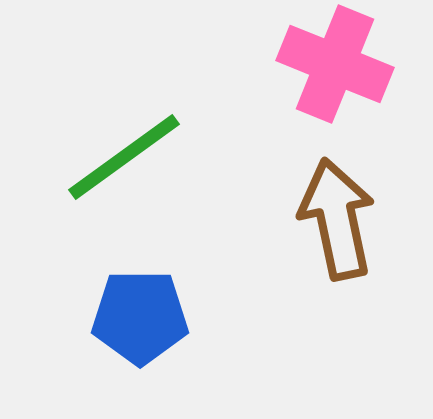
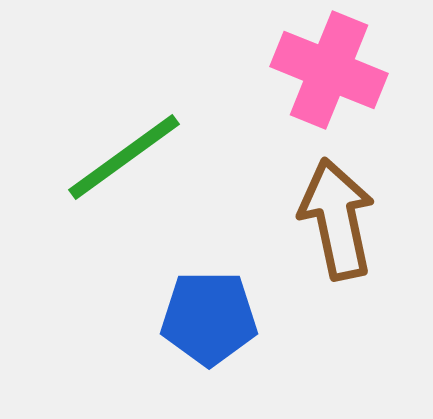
pink cross: moved 6 px left, 6 px down
blue pentagon: moved 69 px right, 1 px down
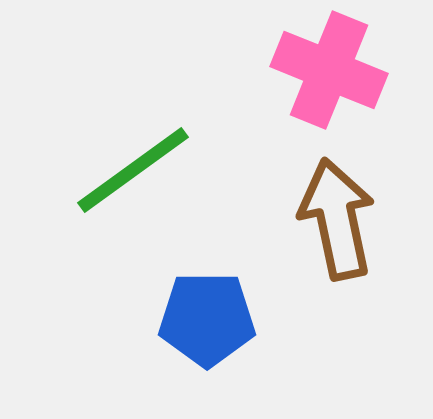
green line: moved 9 px right, 13 px down
blue pentagon: moved 2 px left, 1 px down
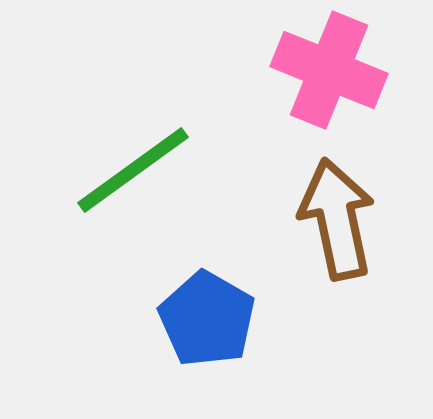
blue pentagon: rotated 30 degrees clockwise
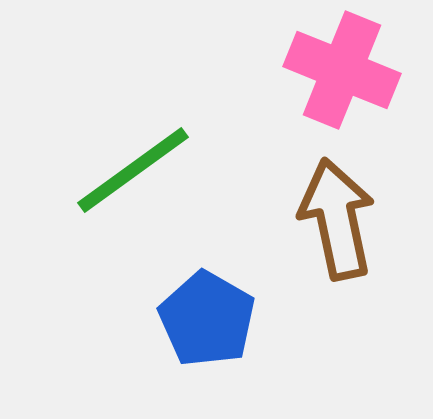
pink cross: moved 13 px right
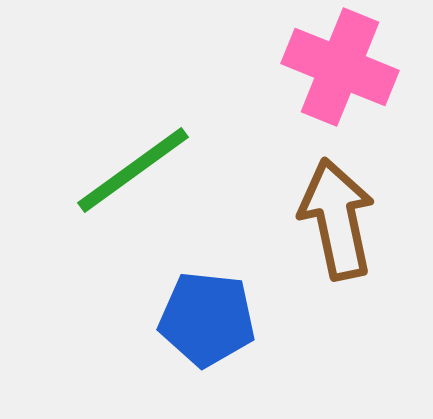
pink cross: moved 2 px left, 3 px up
blue pentagon: rotated 24 degrees counterclockwise
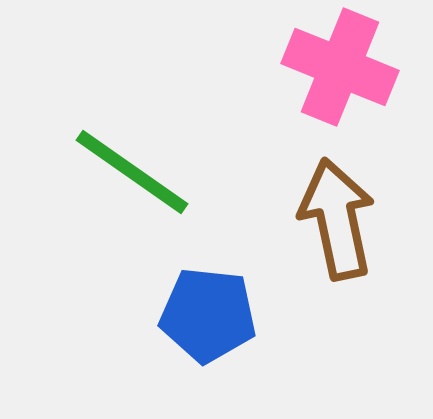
green line: moved 1 px left, 2 px down; rotated 71 degrees clockwise
blue pentagon: moved 1 px right, 4 px up
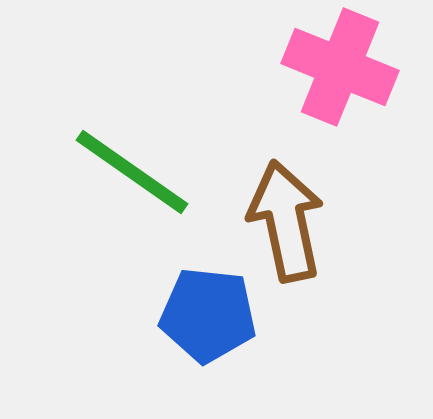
brown arrow: moved 51 px left, 2 px down
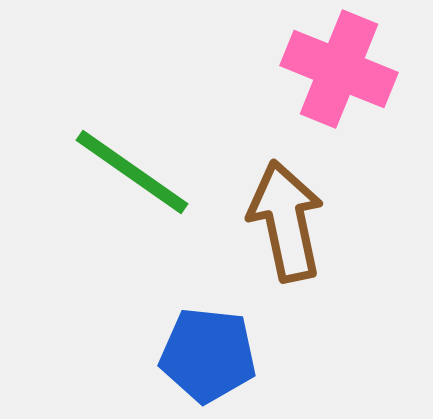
pink cross: moved 1 px left, 2 px down
blue pentagon: moved 40 px down
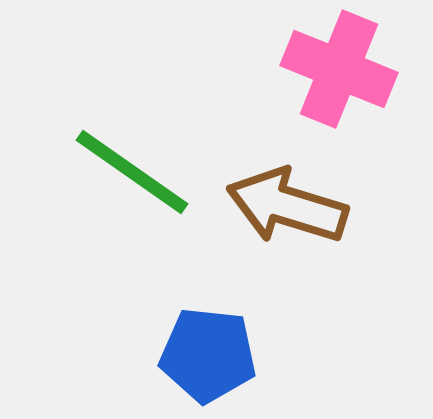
brown arrow: moved 1 px right, 15 px up; rotated 61 degrees counterclockwise
